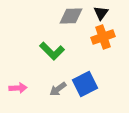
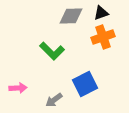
black triangle: rotated 35 degrees clockwise
gray arrow: moved 4 px left, 11 px down
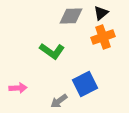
black triangle: rotated 21 degrees counterclockwise
green L-shape: rotated 10 degrees counterclockwise
gray arrow: moved 5 px right, 1 px down
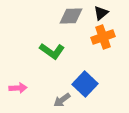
blue square: rotated 20 degrees counterclockwise
gray arrow: moved 3 px right, 1 px up
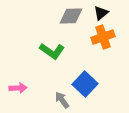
gray arrow: rotated 90 degrees clockwise
